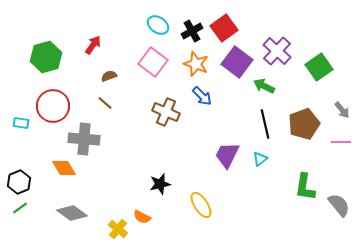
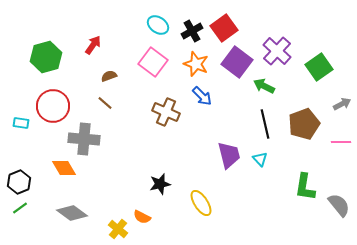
gray arrow: moved 6 px up; rotated 78 degrees counterclockwise
purple trapezoid: moved 2 px right; rotated 140 degrees clockwise
cyan triangle: rotated 35 degrees counterclockwise
yellow ellipse: moved 2 px up
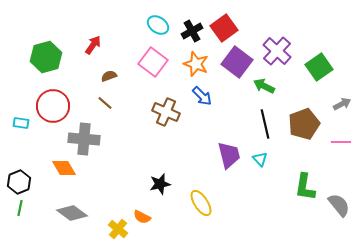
green line: rotated 42 degrees counterclockwise
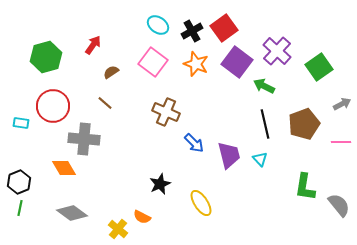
brown semicircle: moved 2 px right, 4 px up; rotated 14 degrees counterclockwise
blue arrow: moved 8 px left, 47 px down
black star: rotated 10 degrees counterclockwise
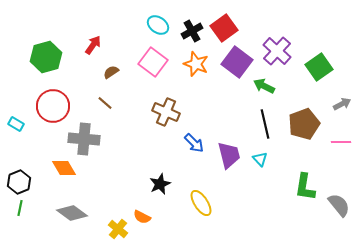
cyan rectangle: moved 5 px left, 1 px down; rotated 21 degrees clockwise
